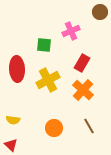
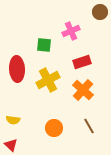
red rectangle: moved 1 px up; rotated 42 degrees clockwise
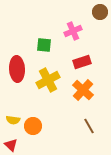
pink cross: moved 2 px right
orange circle: moved 21 px left, 2 px up
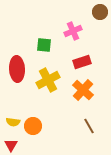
yellow semicircle: moved 2 px down
red triangle: rotated 16 degrees clockwise
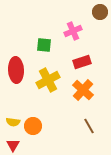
red ellipse: moved 1 px left, 1 px down
red triangle: moved 2 px right
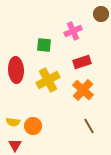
brown circle: moved 1 px right, 2 px down
red triangle: moved 2 px right
